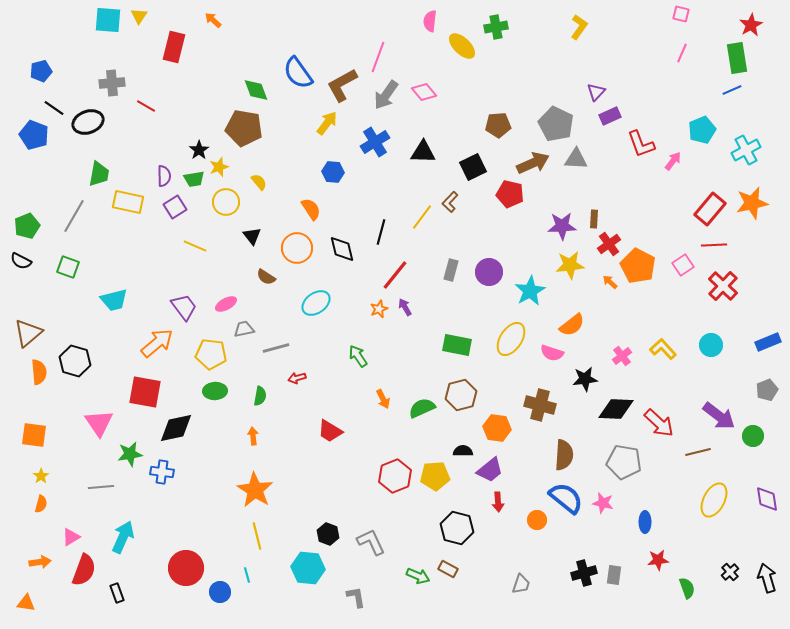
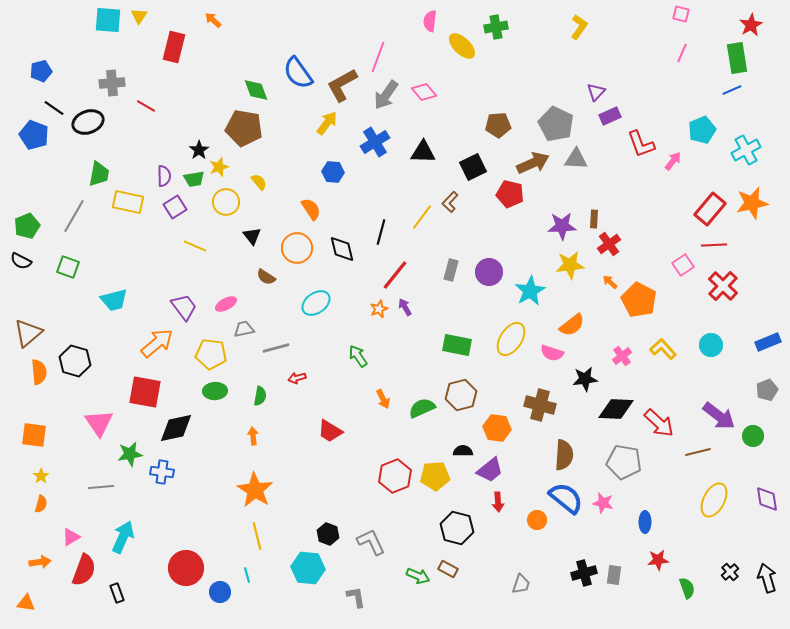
orange pentagon at (638, 266): moved 1 px right, 34 px down
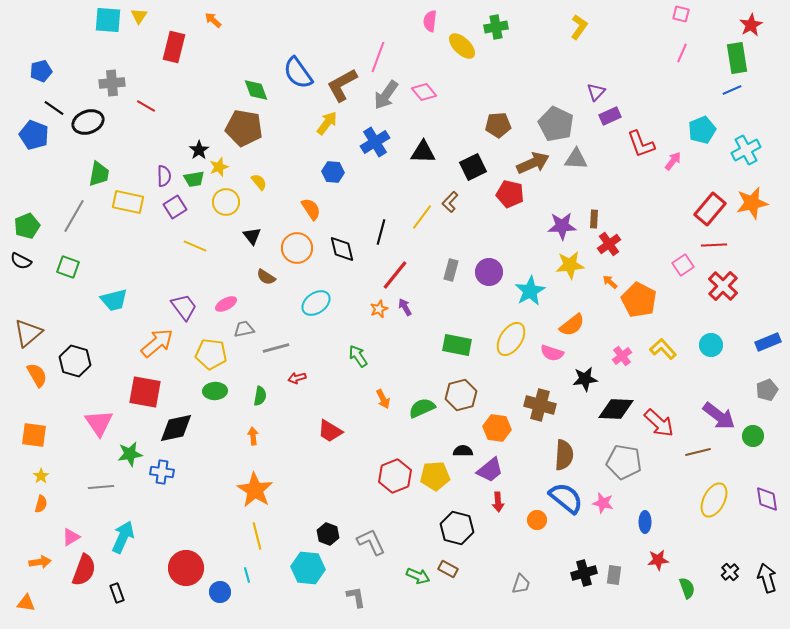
orange semicircle at (39, 372): moved 2 px left, 3 px down; rotated 25 degrees counterclockwise
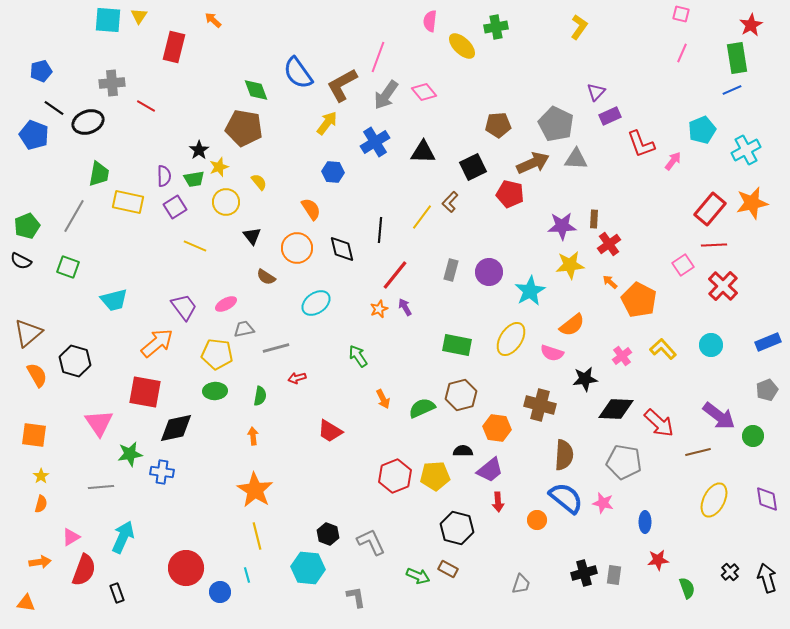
black line at (381, 232): moved 1 px left, 2 px up; rotated 10 degrees counterclockwise
yellow pentagon at (211, 354): moved 6 px right
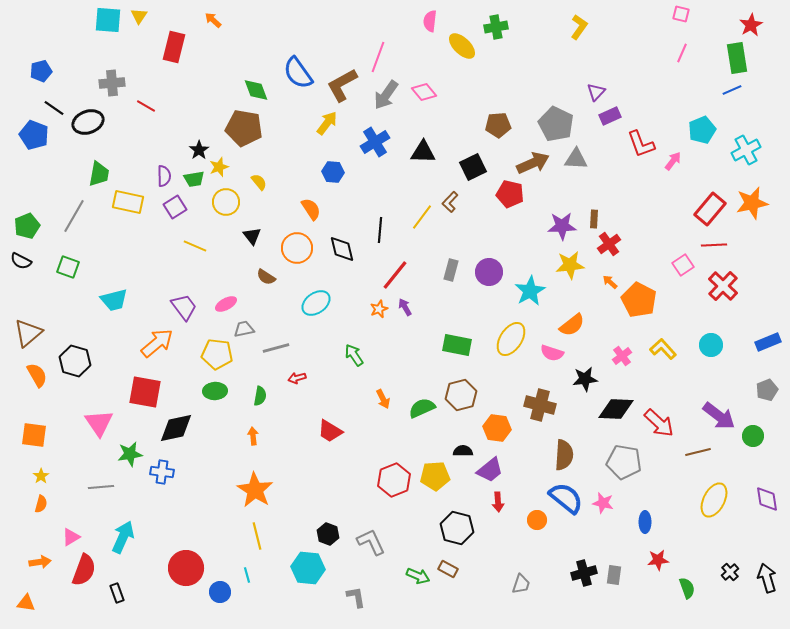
green arrow at (358, 356): moved 4 px left, 1 px up
red hexagon at (395, 476): moved 1 px left, 4 px down
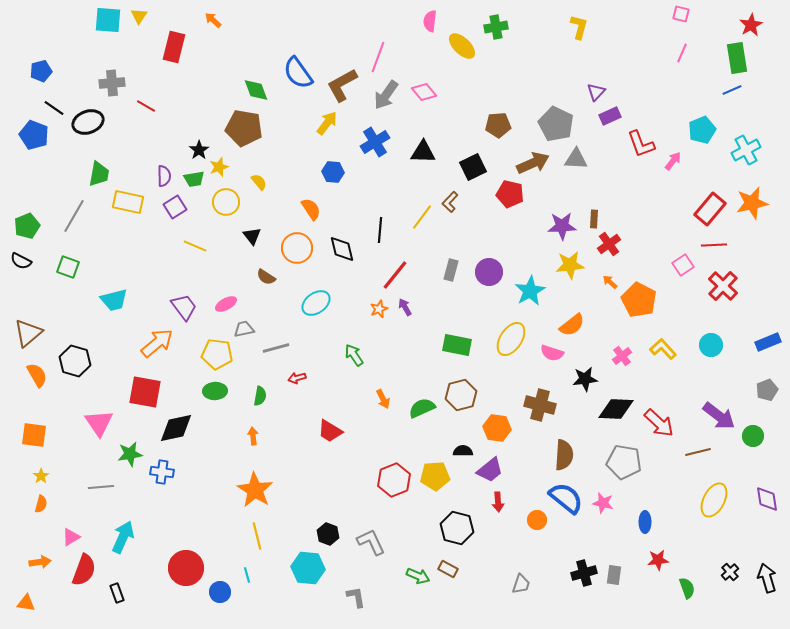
yellow L-shape at (579, 27): rotated 20 degrees counterclockwise
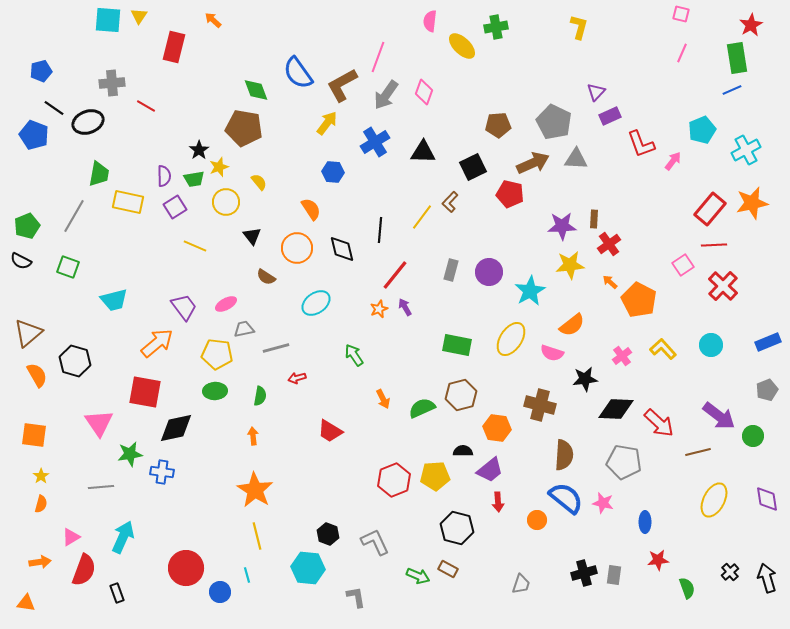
pink diamond at (424, 92): rotated 60 degrees clockwise
gray pentagon at (556, 124): moved 2 px left, 2 px up
gray L-shape at (371, 542): moved 4 px right
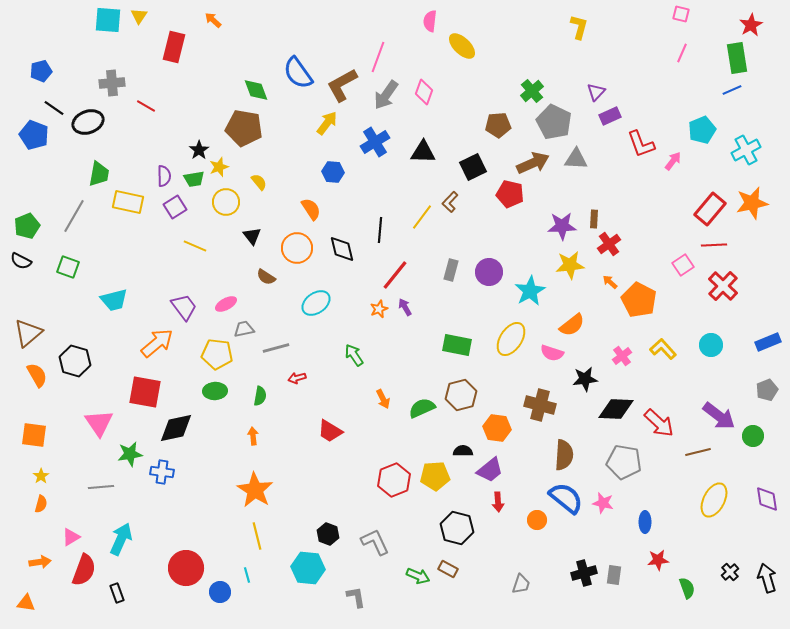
green cross at (496, 27): moved 36 px right, 64 px down; rotated 30 degrees counterclockwise
cyan arrow at (123, 537): moved 2 px left, 2 px down
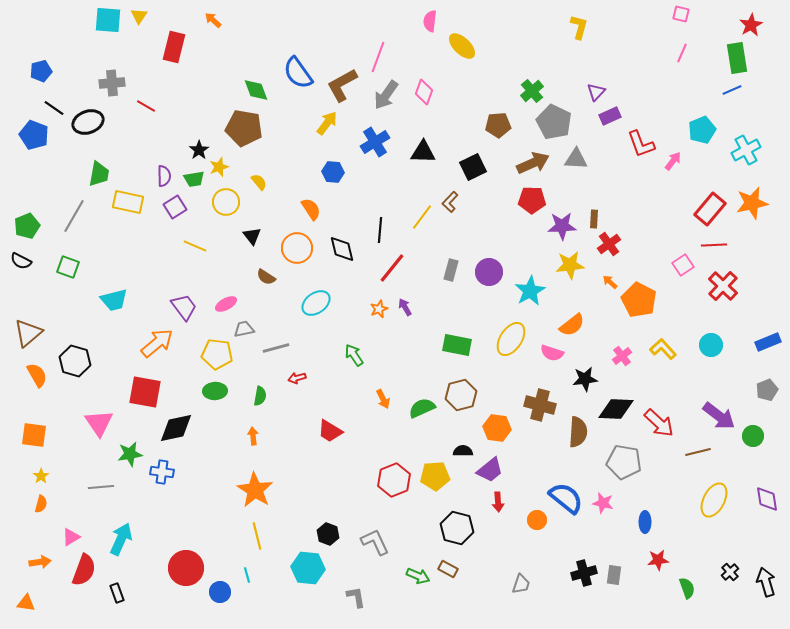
red pentagon at (510, 194): moved 22 px right, 6 px down; rotated 12 degrees counterclockwise
red line at (395, 275): moved 3 px left, 7 px up
brown semicircle at (564, 455): moved 14 px right, 23 px up
black arrow at (767, 578): moved 1 px left, 4 px down
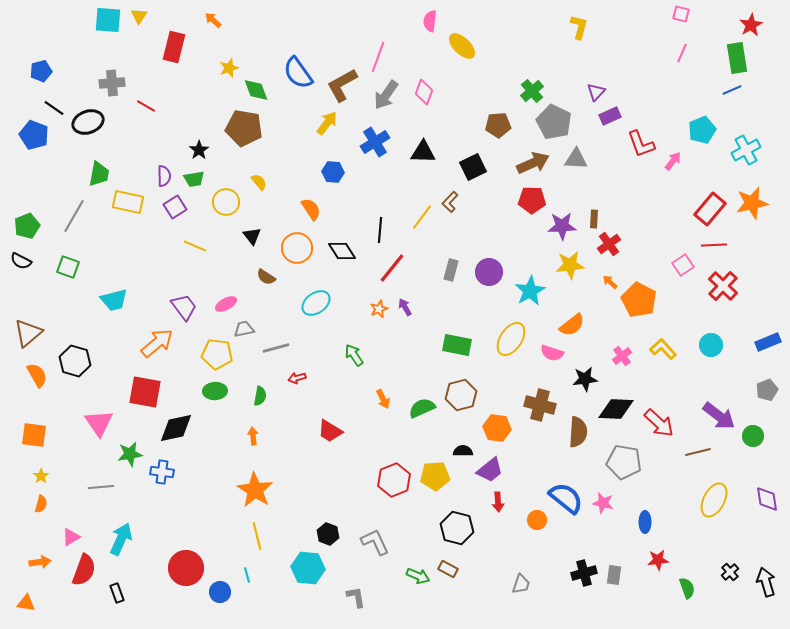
yellow star at (219, 167): moved 10 px right, 99 px up
black diamond at (342, 249): moved 2 px down; rotated 20 degrees counterclockwise
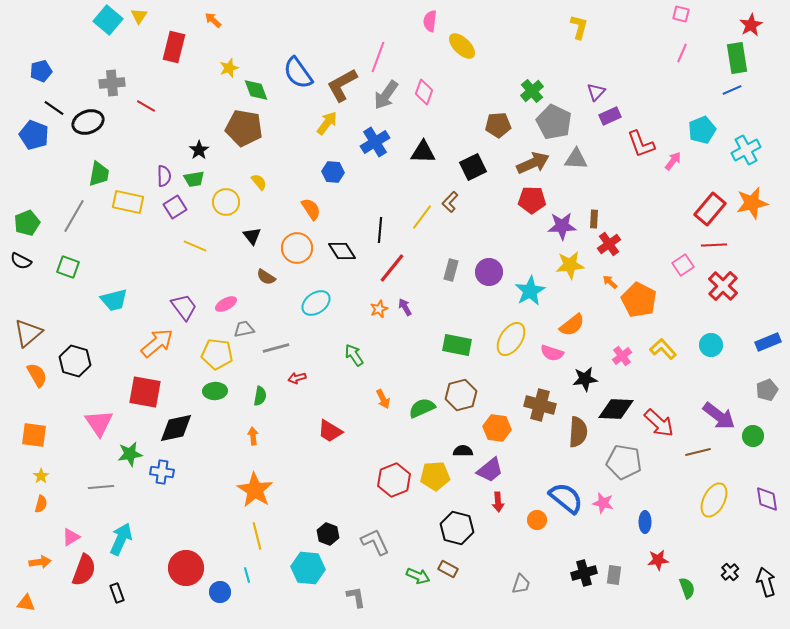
cyan square at (108, 20): rotated 36 degrees clockwise
green pentagon at (27, 226): moved 3 px up
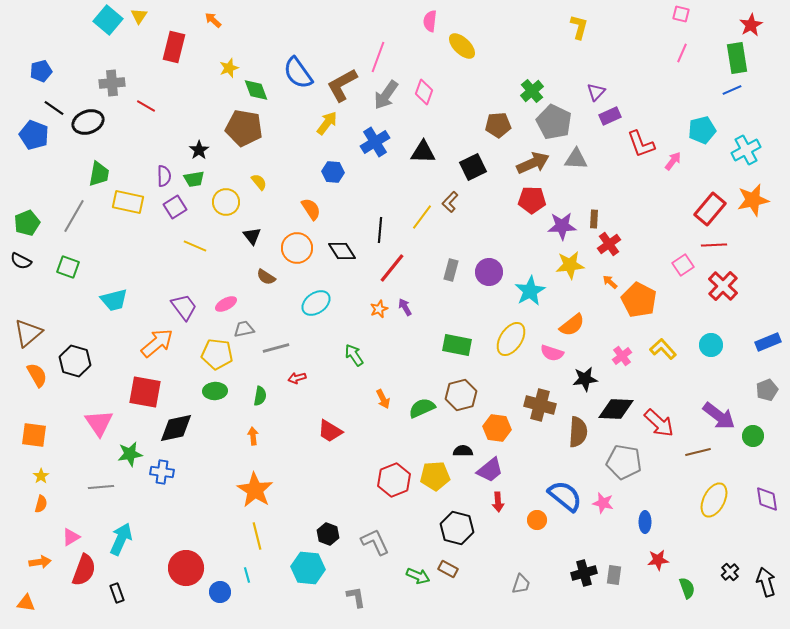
cyan pentagon at (702, 130): rotated 8 degrees clockwise
orange star at (752, 203): moved 1 px right, 3 px up
blue semicircle at (566, 498): moved 1 px left, 2 px up
